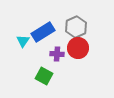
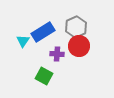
red circle: moved 1 px right, 2 px up
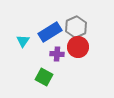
blue rectangle: moved 7 px right
red circle: moved 1 px left, 1 px down
green square: moved 1 px down
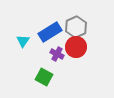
red circle: moved 2 px left
purple cross: rotated 24 degrees clockwise
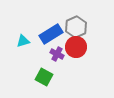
blue rectangle: moved 1 px right, 2 px down
cyan triangle: rotated 40 degrees clockwise
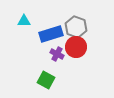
gray hexagon: rotated 15 degrees counterclockwise
blue rectangle: rotated 15 degrees clockwise
cyan triangle: moved 1 px right, 20 px up; rotated 16 degrees clockwise
green square: moved 2 px right, 3 px down
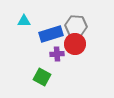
gray hexagon: moved 1 px up; rotated 15 degrees counterclockwise
red circle: moved 1 px left, 3 px up
purple cross: rotated 32 degrees counterclockwise
green square: moved 4 px left, 3 px up
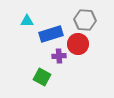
cyan triangle: moved 3 px right
gray hexagon: moved 9 px right, 6 px up
red circle: moved 3 px right
purple cross: moved 2 px right, 2 px down
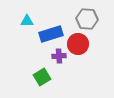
gray hexagon: moved 2 px right, 1 px up
green square: rotated 30 degrees clockwise
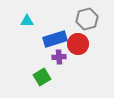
gray hexagon: rotated 20 degrees counterclockwise
blue rectangle: moved 4 px right, 5 px down
purple cross: moved 1 px down
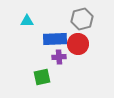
gray hexagon: moved 5 px left
blue rectangle: rotated 15 degrees clockwise
green square: rotated 18 degrees clockwise
